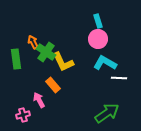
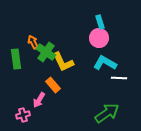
cyan rectangle: moved 2 px right, 1 px down
pink circle: moved 1 px right, 1 px up
pink arrow: rotated 119 degrees counterclockwise
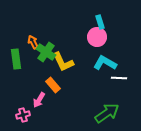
pink circle: moved 2 px left, 1 px up
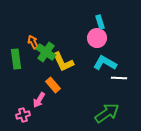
pink circle: moved 1 px down
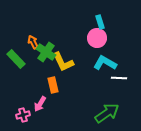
green rectangle: rotated 36 degrees counterclockwise
orange rectangle: rotated 28 degrees clockwise
pink arrow: moved 1 px right, 4 px down
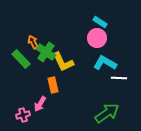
cyan rectangle: rotated 40 degrees counterclockwise
green rectangle: moved 5 px right
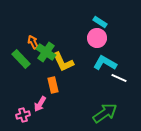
white line: rotated 21 degrees clockwise
green arrow: moved 2 px left
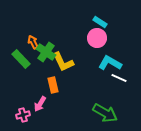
cyan L-shape: moved 5 px right
green arrow: rotated 65 degrees clockwise
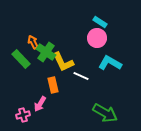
white line: moved 38 px left, 2 px up
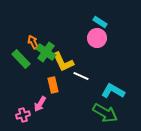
cyan L-shape: moved 3 px right, 28 px down
